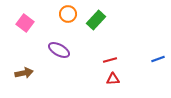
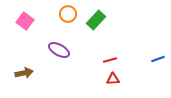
pink square: moved 2 px up
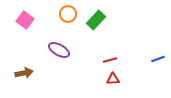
pink square: moved 1 px up
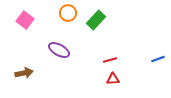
orange circle: moved 1 px up
